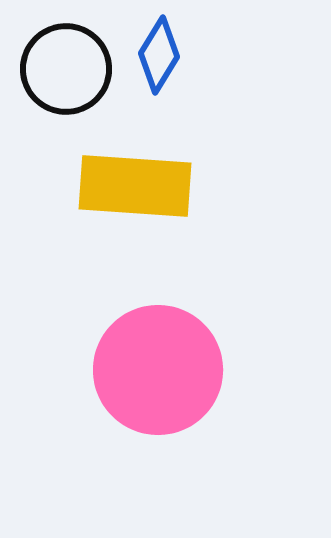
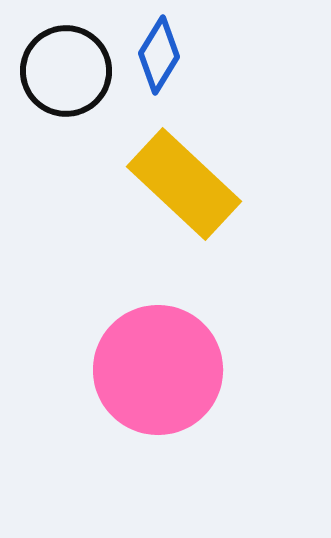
black circle: moved 2 px down
yellow rectangle: moved 49 px right, 2 px up; rotated 39 degrees clockwise
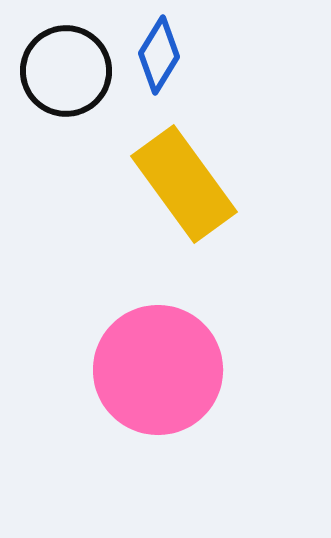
yellow rectangle: rotated 11 degrees clockwise
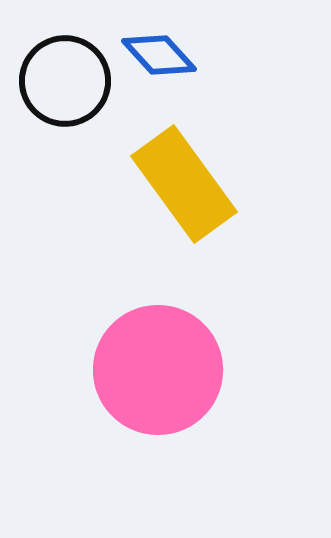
blue diamond: rotated 74 degrees counterclockwise
black circle: moved 1 px left, 10 px down
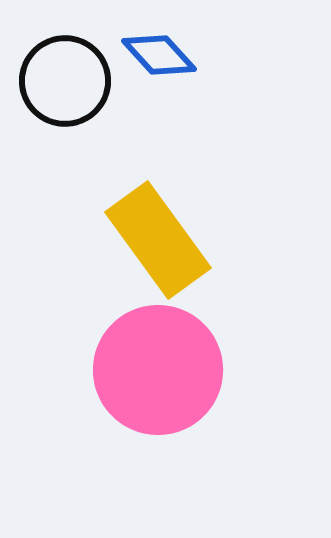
yellow rectangle: moved 26 px left, 56 px down
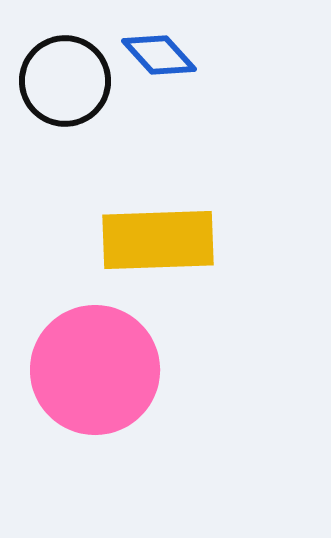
yellow rectangle: rotated 56 degrees counterclockwise
pink circle: moved 63 px left
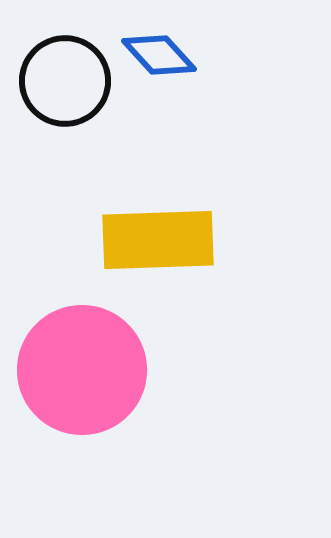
pink circle: moved 13 px left
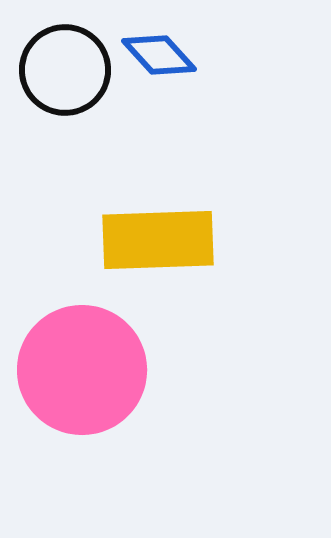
black circle: moved 11 px up
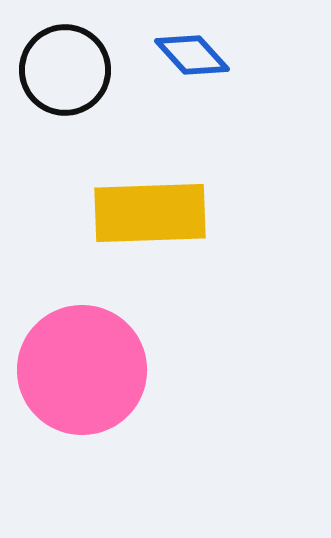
blue diamond: moved 33 px right
yellow rectangle: moved 8 px left, 27 px up
